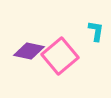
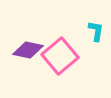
purple diamond: moved 1 px left, 1 px up
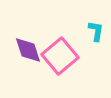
purple diamond: rotated 60 degrees clockwise
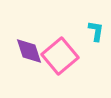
purple diamond: moved 1 px right, 1 px down
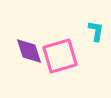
pink square: rotated 24 degrees clockwise
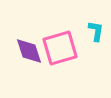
pink square: moved 8 px up
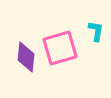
purple diamond: moved 3 px left, 6 px down; rotated 24 degrees clockwise
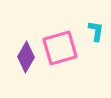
purple diamond: rotated 24 degrees clockwise
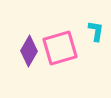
purple diamond: moved 3 px right, 6 px up
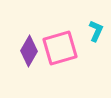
cyan L-shape: rotated 15 degrees clockwise
